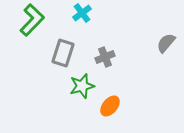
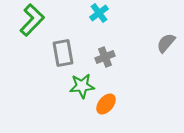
cyan cross: moved 17 px right
gray rectangle: rotated 28 degrees counterclockwise
green star: rotated 10 degrees clockwise
orange ellipse: moved 4 px left, 2 px up
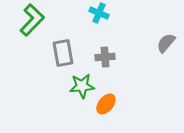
cyan cross: rotated 30 degrees counterclockwise
gray cross: rotated 18 degrees clockwise
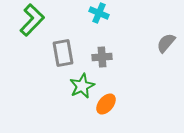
gray cross: moved 3 px left
green star: rotated 20 degrees counterclockwise
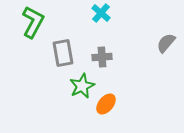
cyan cross: moved 2 px right; rotated 18 degrees clockwise
green L-shape: moved 1 px right, 2 px down; rotated 16 degrees counterclockwise
